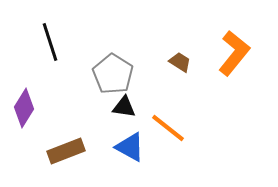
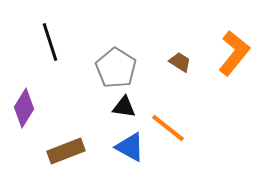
gray pentagon: moved 3 px right, 6 px up
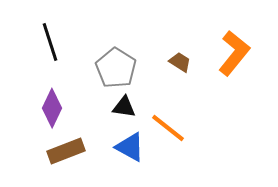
purple diamond: moved 28 px right; rotated 6 degrees counterclockwise
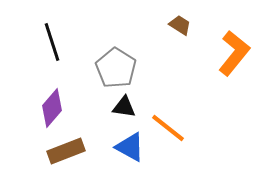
black line: moved 2 px right
brown trapezoid: moved 37 px up
purple diamond: rotated 15 degrees clockwise
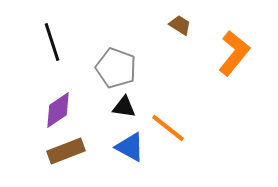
gray pentagon: rotated 12 degrees counterclockwise
purple diamond: moved 6 px right, 2 px down; rotated 15 degrees clockwise
